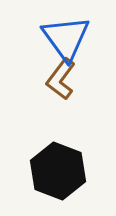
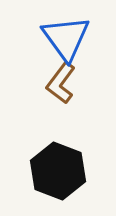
brown L-shape: moved 4 px down
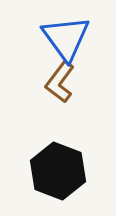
brown L-shape: moved 1 px left, 1 px up
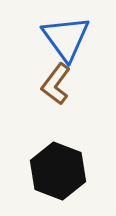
brown L-shape: moved 4 px left, 2 px down
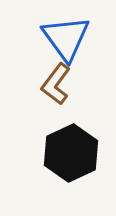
black hexagon: moved 13 px right, 18 px up; rotated 14 degrees clockwise
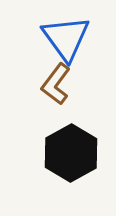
black hexagon: rotated 4 degrees counterclockwise
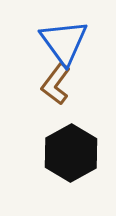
blue triangle: moved 2 px left, 4 px down
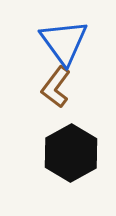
brown L-shape: moved 3 px down
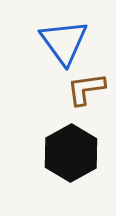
brown L-shape: moved 30 px right, 2 px down; rotated 45 degrees clockwise
